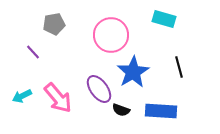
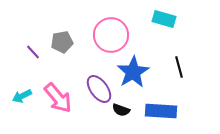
gray pentagon: moved 8 px right, 18 px down
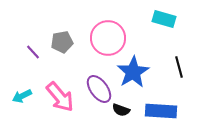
pink circle: moved 3 px left, 3 px down
pink arrow: moved 2 px right, 1 px up
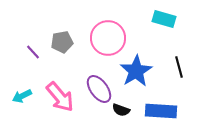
blue star: moved 3 px right, 1 px up
